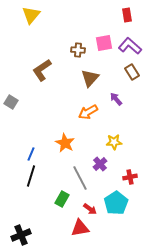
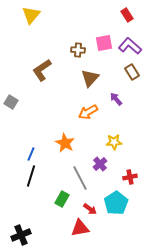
red rectangle: rotated 24 degrees counterclockwise
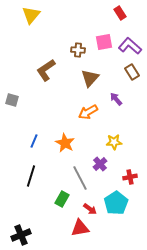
red rectangle: moved 7 px left, 2 px up
pink square: moved 1 px up
brown L-shape: moved 4 px right
gray square: moved 1 px right, 2 px up; rotated 16 degrees counterclockwise
blue line: moved 3 px right, 13 px up
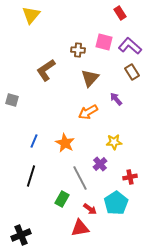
pink square: rotated 24 degrees clockwise
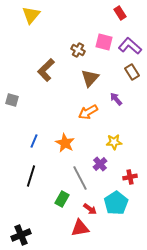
brown cross: rotated 24 degrees clockwise
brown L-shape: rotated 10 degrees counterclockwise
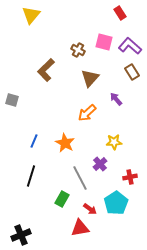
orange arrow: moved 1 px left, 1 px down; rotated 12 degrees counterclockwise
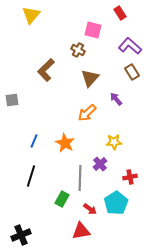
pink square: moved 11 px left, 12 px up
gray square: rotated 24 degrees counterclockwise
gray line: rotated 30 degrees clockwise
red triangle: moved 1 px right, 3 px down
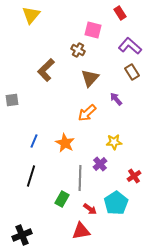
red cross: moved 4 px right, 1 px up; rotated 24 degrees counterclockwise
black cross: moved 1 px right
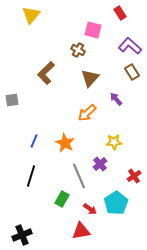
brown L-shape: moved 3 px down
gray line: moved 1 px left, 2 px up; rotated 25 degrees counterclockwise
